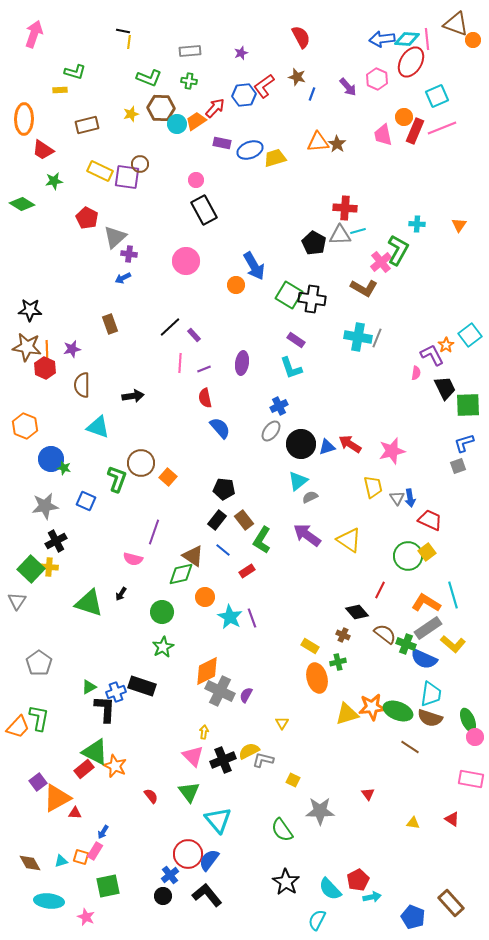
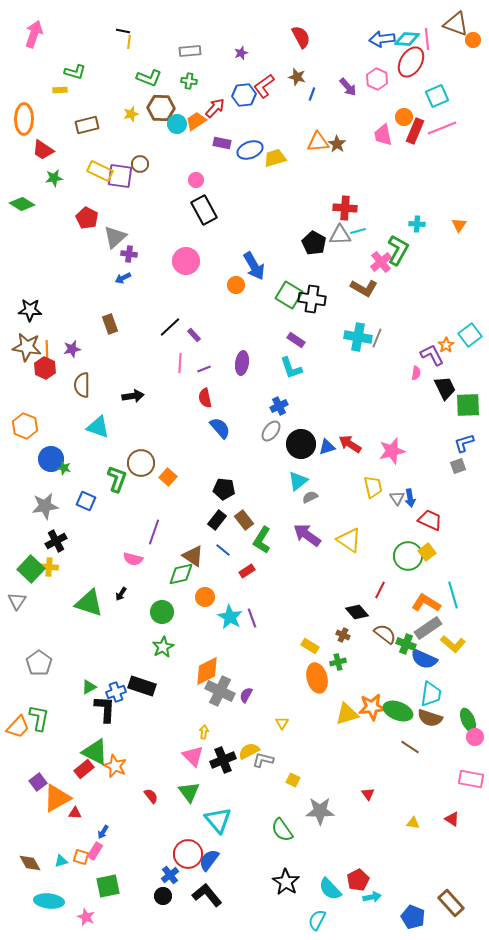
purple square at (127, 177): moved 7 px left, 1 px up
green star at (54, 181): moved 3 px up
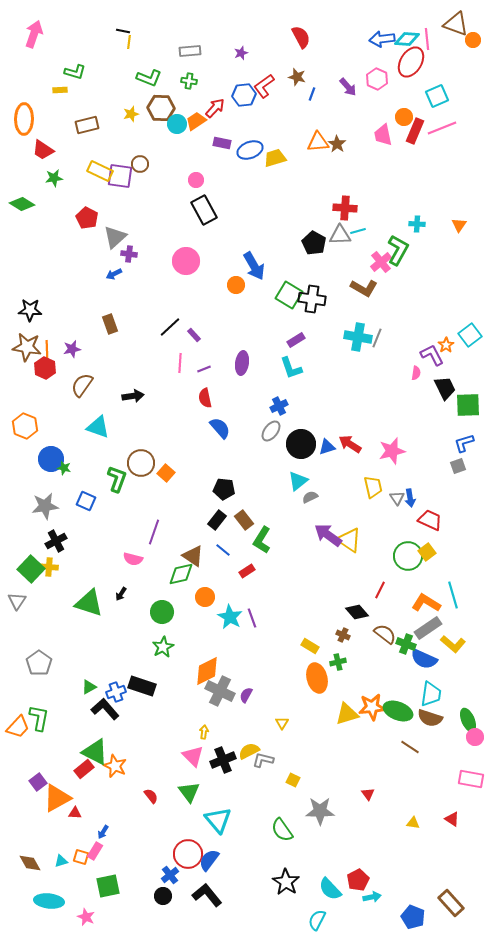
blue arrow at (123, 278): moved 9 px left, 4 px up
purple rectangle at (296, 340): rotated 66 degrees counterclockwise
brown semicircle at (82, 385): rotated 35 degrees clockwise
orange square at (168, 477): moved 2 px left, 4 px up
purple arrow at (307, 535): moved 21 px right
black L-shape at (105, 709): rotated 44 degrees counterclockwise
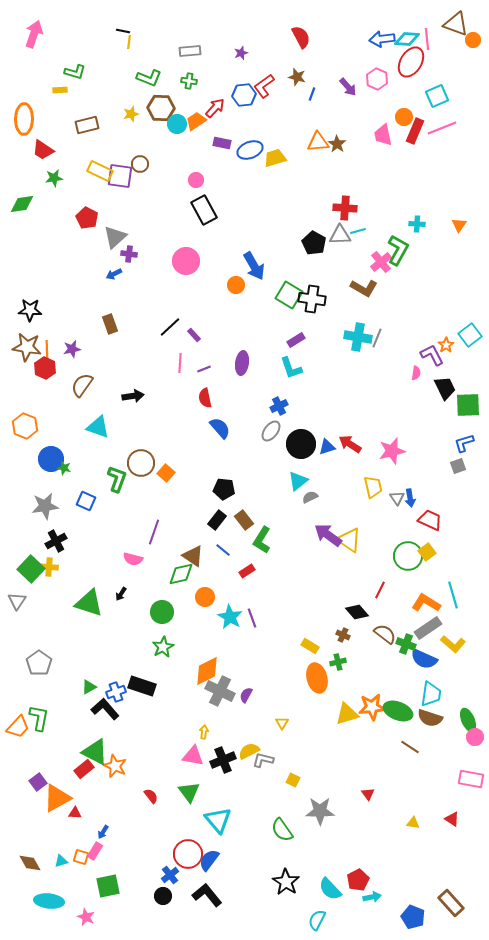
green diamond at (22, 204): rotated 40 degrees counterclockwise
pink triangle at (193, 756): rotated 35 degrees counterclockwise
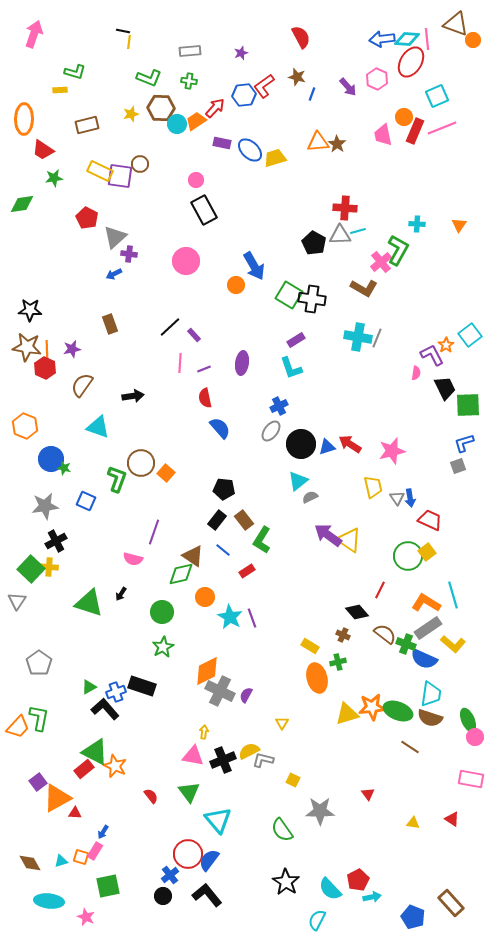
blue ellipse at (250, 150): rotated 65 degrees clockwise
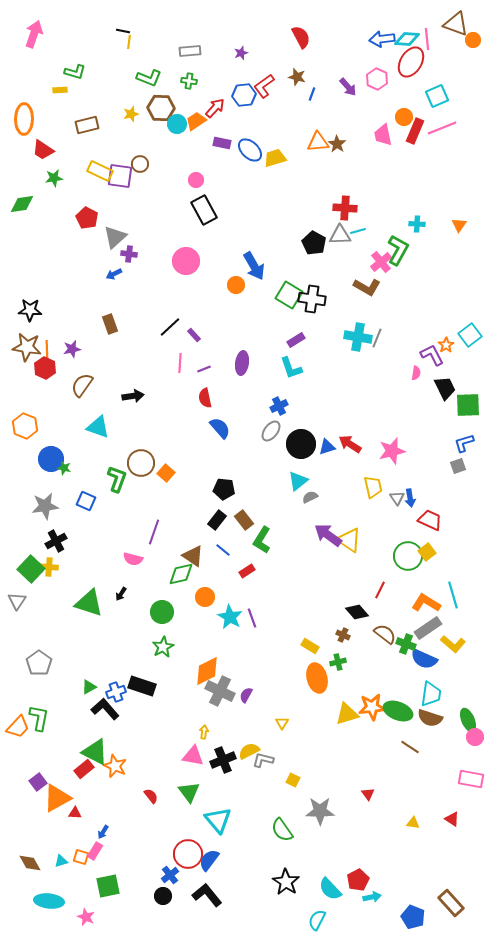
brown L-shape at (364, 288): moved 3 px right, 1 px up
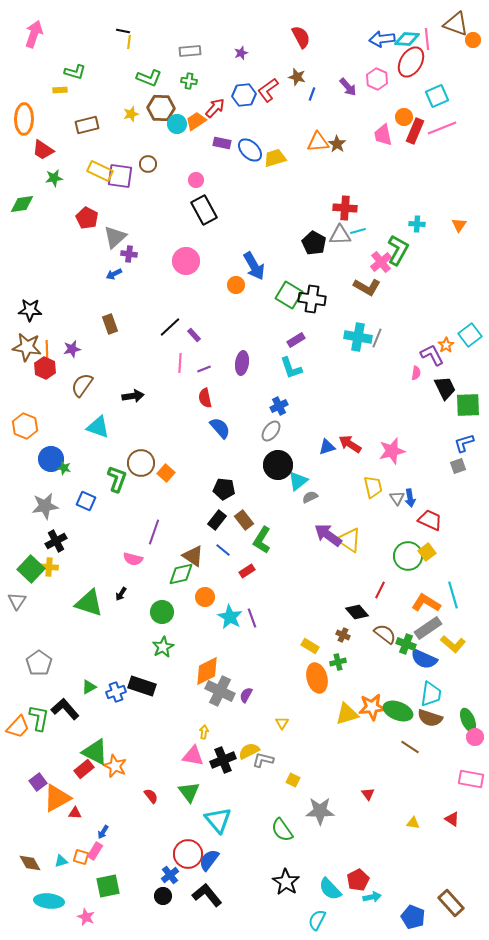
red L-shape at (264, 86): moved 4 px right, 4 px down
brown circle at (140, 164): moved 8 px right
black circle at (301, 444): moved 23 px left, 21 px down
black L-shape at (105, 709): moved 40 px left
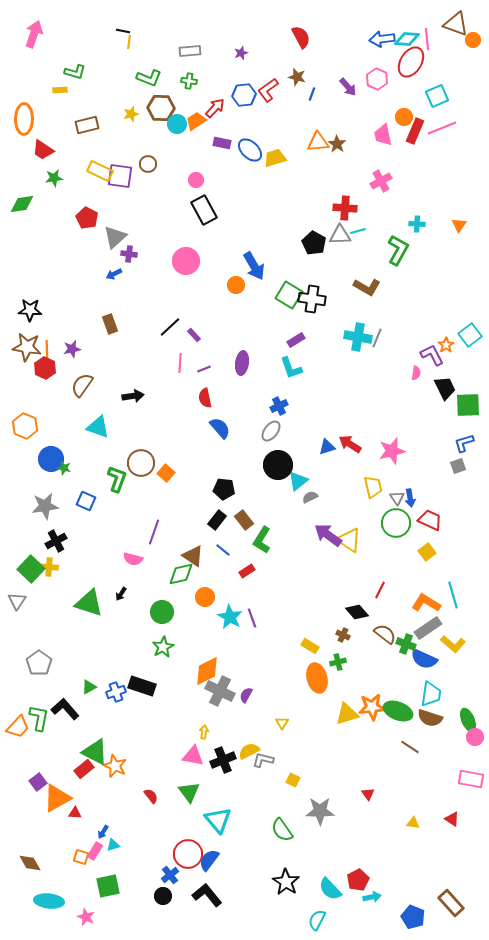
pink cross at (381, 262): moved 81 px up; rotated 10 degrees clockwise
green circle at (408, 556): moved 12 px left, 33 px up
cyan triangle at (61, 861): moved 52 px right, 16 px up
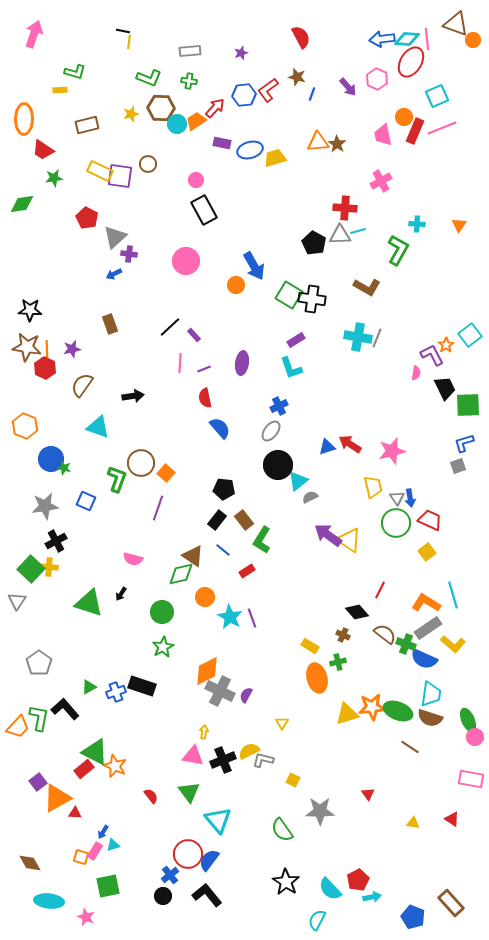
blue ellipse at (250, 150): rotated 60 degrees counterclockwise
purple line at (154, 532): moved 4 px right, 24 px up
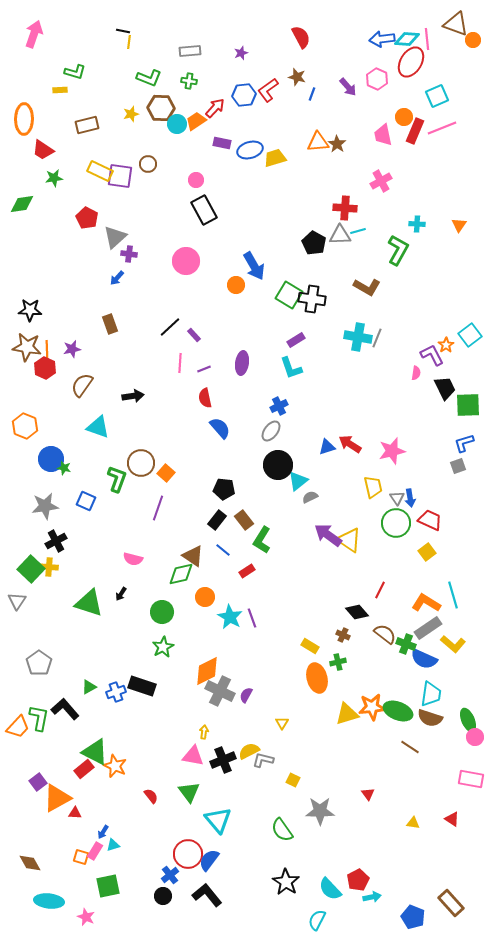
blue arrow at (114, 274): moved 3 px right, 4 px down; rotated 21 degrees counterclockwise
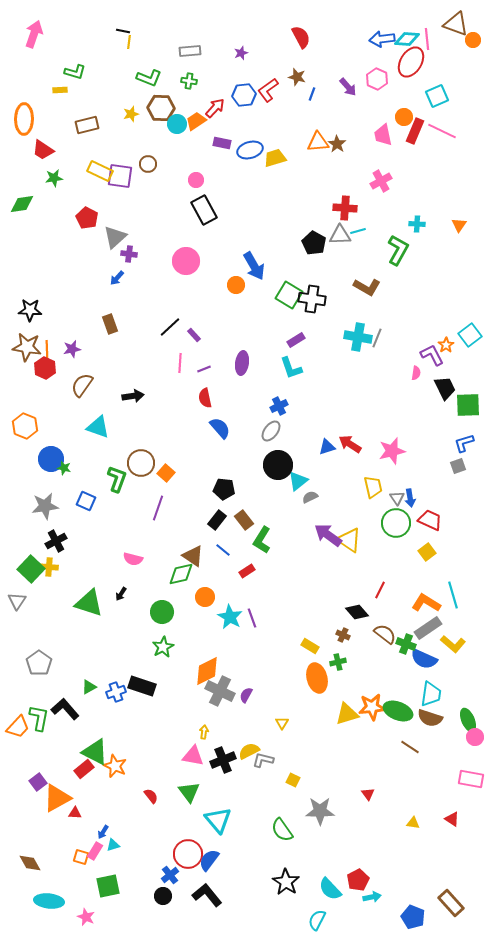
pink line at (442, 128): moved 3 px down; rotated 48 degrees clockwise
